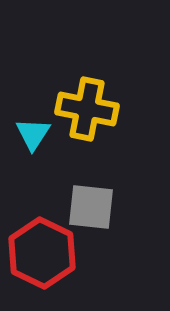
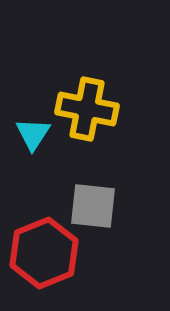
gray square: moved 2 px right, 1 px up
red hexagon: moved 2 px right; rotated 12 degrees clockwise
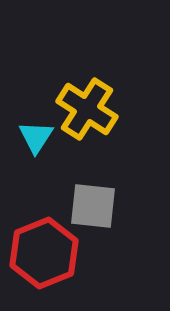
yellow cross: rotated 22 degrees clockwise
cyan triangle: moved 3 px right, 3 px down
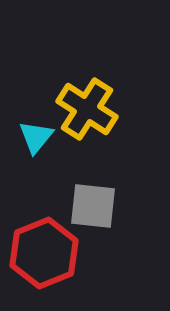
cyan triangle: rotated 6 degrees clockwise
